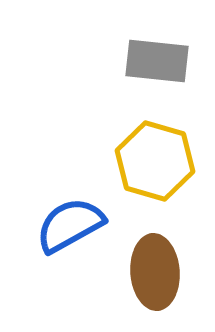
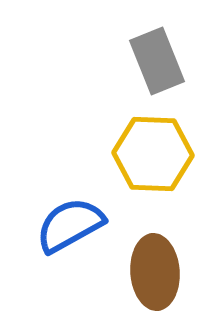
gray rectangle: rotated 62 degrees clockwise
yellow hexagon: moved 2 px left, 7 px up; rotated 14 degrees counterclockwise
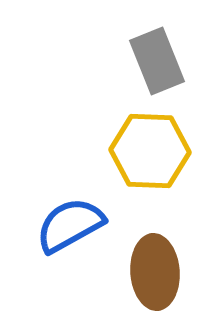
yellow hexagon: moved 3 px left, 3 px up
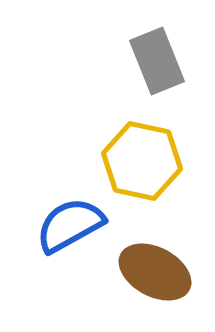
yellow hexagon: moved 8 px left, 10 px down; rotated 10 degrees clockwise
brown ellipse: rotated 58 degrees counterclockwise
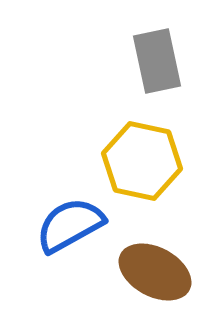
gray rectangle: rotated 10 degrees clockwise
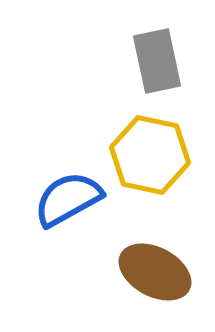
yellow hexagon: moved 8 px right, 6 px up
blue semicircle: moved 2 px left, 26 px up
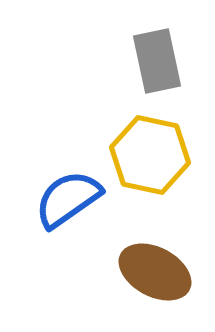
blue semicircle: rotated 6 degrees counterclockwise
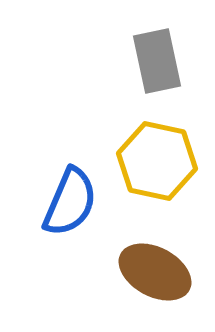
yellow hexagon: moved 7 px right, 6 px down
blue semicircle: moved 2 px right, 3 px down; rotated 148 degrees clockwise
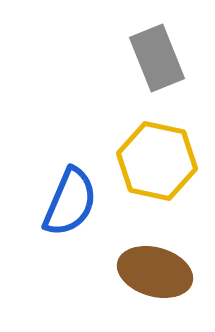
gray rectangle: moved 3 px up; rotated 10 degrees counterclockwise
brown ellipse: rotated 12 degrees counterclockwise
